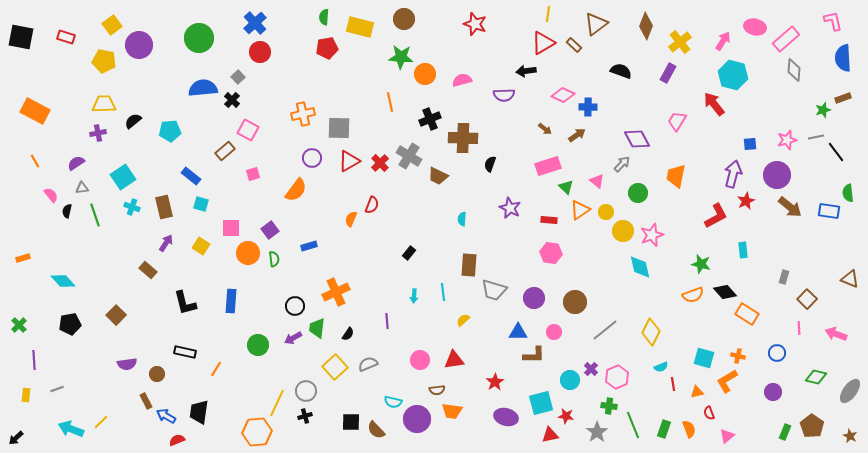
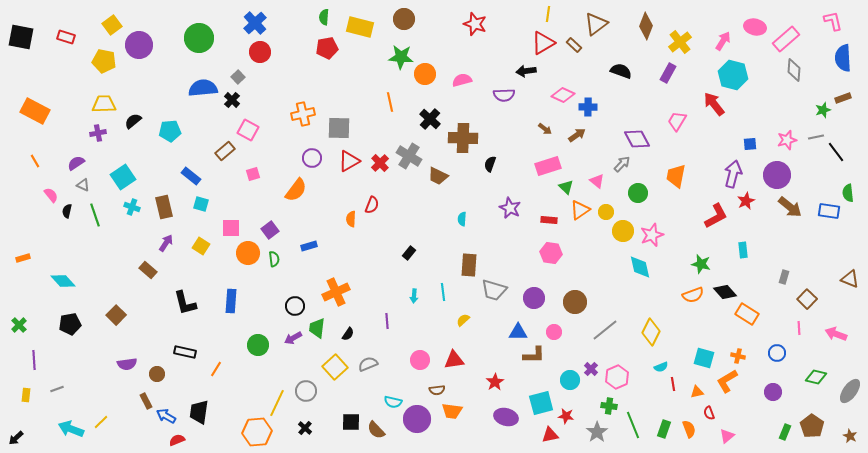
black cross at (430, 119): rotated 25 degrees counterclockwise
gray triangle at (82, 188): moved 1 px right, 3 px up; rotated 32 degrees clockwise
orange semicircle at (351, 219): rotated 21 degrees counterclockwise
black cross at (305, 416): moved 12 px down; rotated 32 degrees counterclockwise
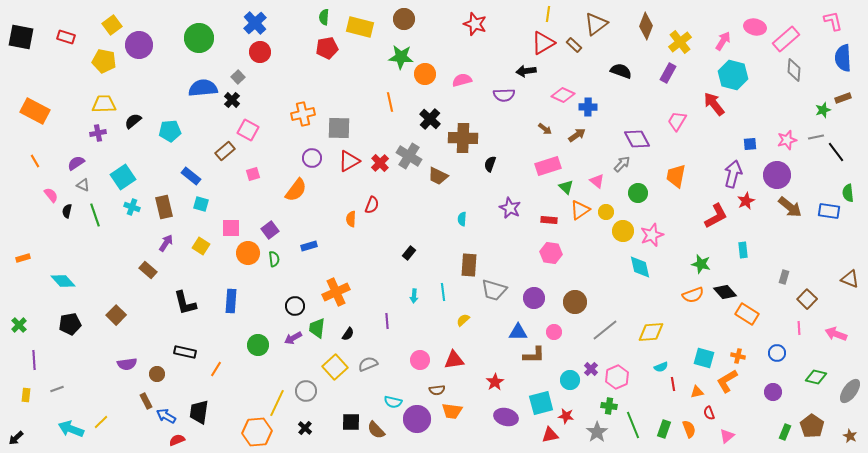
yellow diamond at (651, 332): rotated 60 degrees clockwise
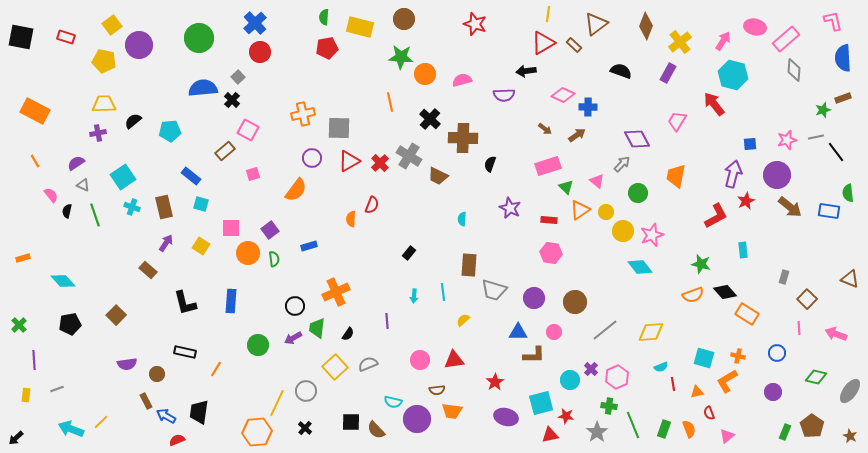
cyan diamond at (640, 267): rotated 25 degrees counterclockwise
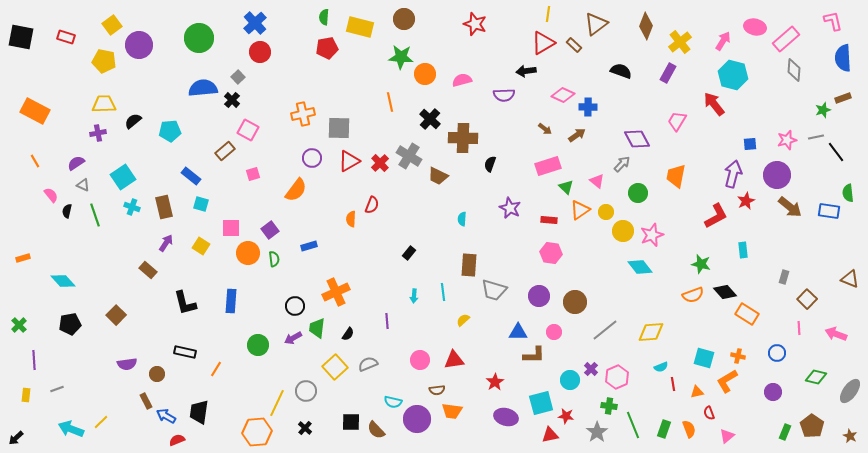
purple circle at (534, 298): moved 5 px right, 2 px up
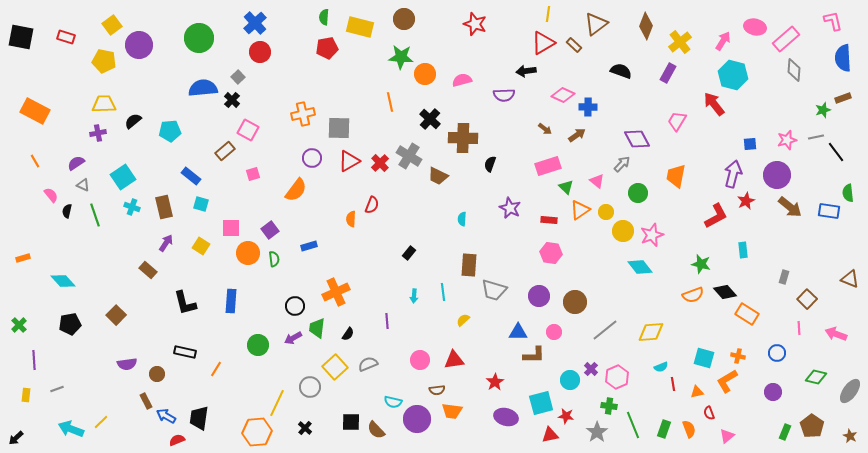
gray circle at (306, 391): moved 4 px right, 4 px up
black trapezoid at (199, 412): moved 6 px down
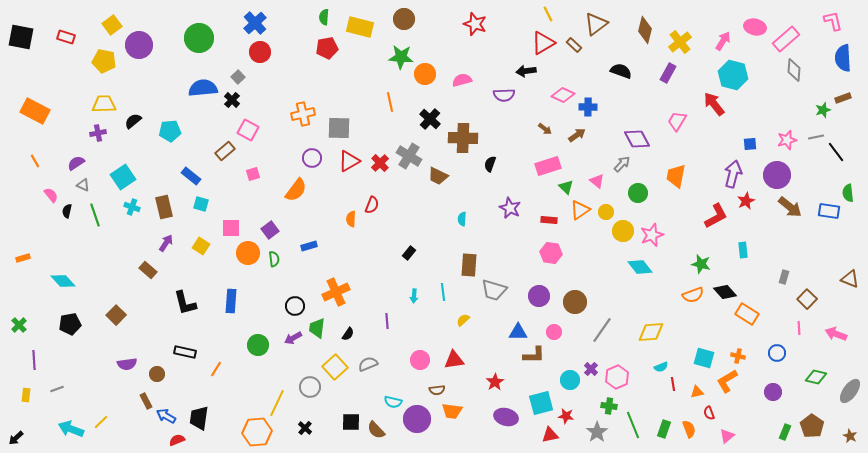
yellow line at (548, 14): rotated 35 degrees counterclockwise
brown diamond at (646, 26): moved 1 px left, 4 px down; rotated 8 degrees counterclockwise
gray line at (605, 330): moved 3 px left; rotated 16 degrees counterclockwise
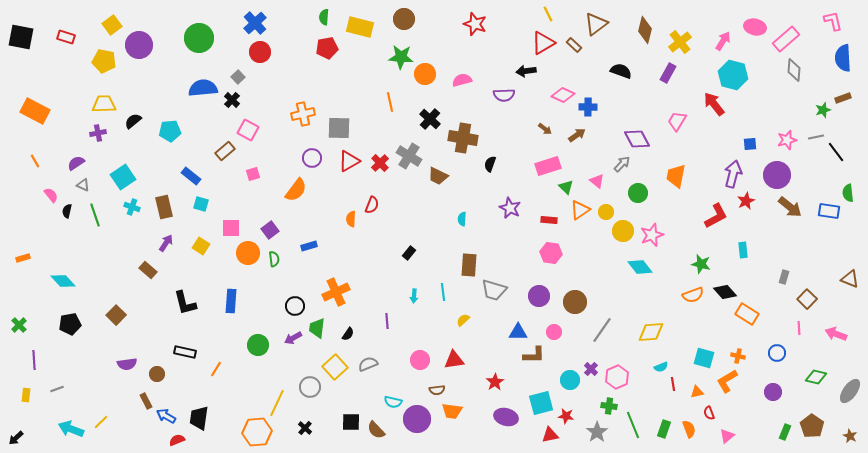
brown cross at (463, 138): rotated 8 degrees clockwise
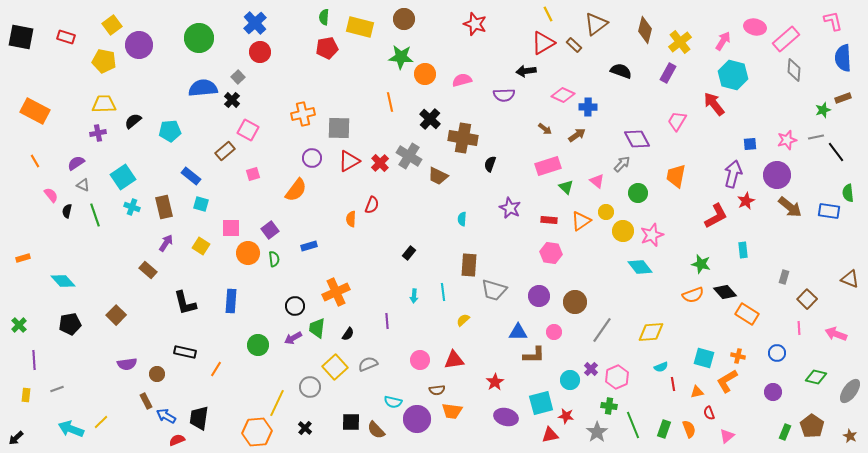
orange triangle at (580, 210): moved 1 px right, 11 px down
